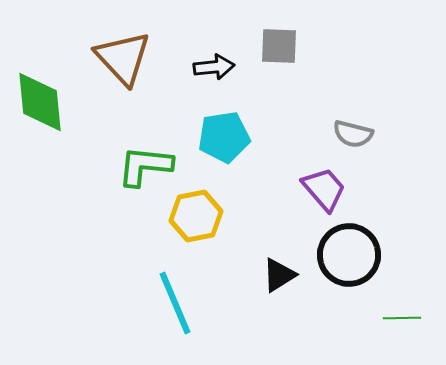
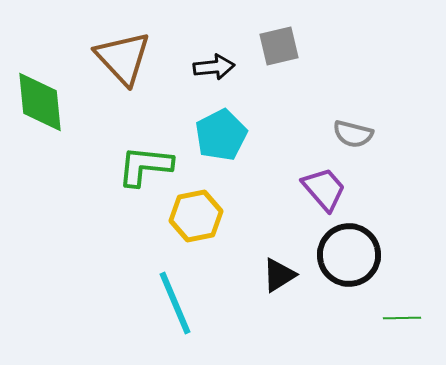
gray square: rotated 15 degrees counterclockwise
cyan pentagon: moved 3 px left, 2 px up; rotated 18 degrees counterclockwise
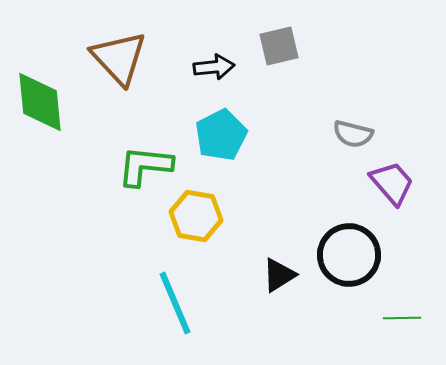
brown triangle: moved 4 px left
purple trapezoid: moved 68 px right, 6 px up
yellow hexagon: rotated 21 degrees clockwise
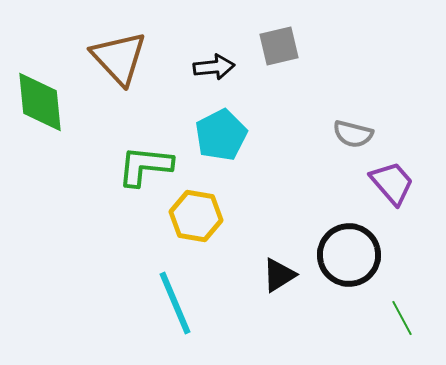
green line: rotated 63 degrees clockwise
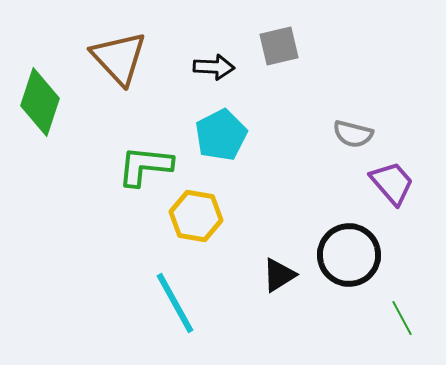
black arrow: rotated 9 degrees clockwise
green diamond: rotated 24 degrees clockwise
cyan line: rotated 6 degrees counterclockwise
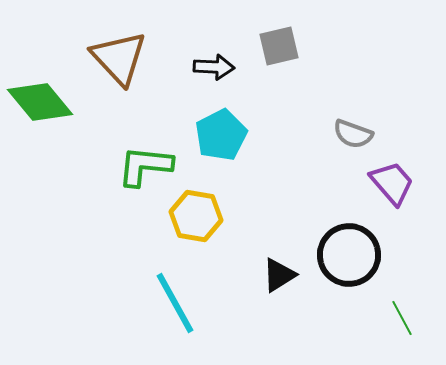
green diamond: rotated 58 degrees counterclockwise
gray semicircle: rotated 6 degrees clockwise
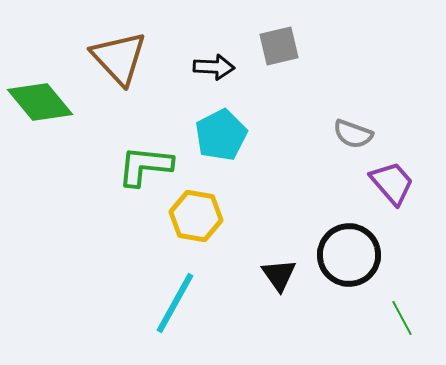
black triangle: rotated 33 degrees counterclockwise
cyan line: rotated 58 degrees clockwise
